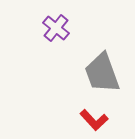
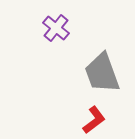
red L-shape: rotated 84 degrees counterclockwise
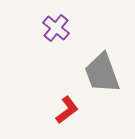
red L-shape: moved 27 px left, 10 px up
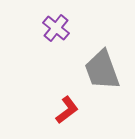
gray trapezoid: moved 3 px up
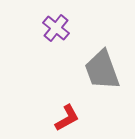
red L-shape: moved 8 px down; rotated 8 degrees clockwise
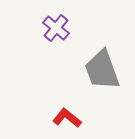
red L-shape: rotated 112 degrees counterclockwise
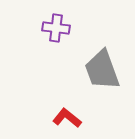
purple cross: rotated 32 degrees counterclockwise
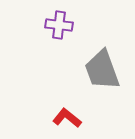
purple cross: moved 3 px right, 3 px up
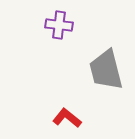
gray trapezoid: moved 4 px right; rotated 6 degrees clockwise
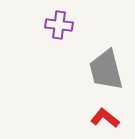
red L-shape: moved 38 px right
